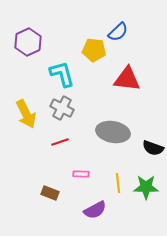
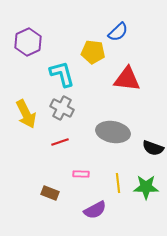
yellow pentagon: moved 1 px left, 2 px down
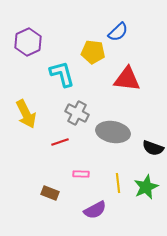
gray cross: moved 15 px right, 5 px down
green star: rotated 25 degrees counterclockwise
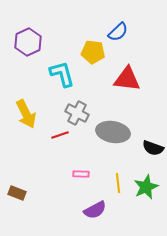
red line: moved 7 px up
brown rectangle: moved 33 px left
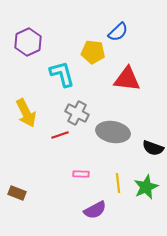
yellow arrow: moved 1 px up
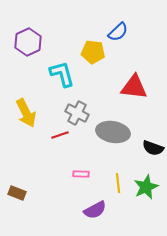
red triangle: moved 7 px right, 8 px down
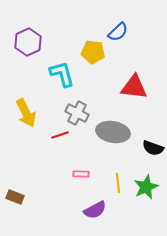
brown rectangle: moved 2 px left, 4 px down
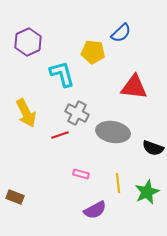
blue semicircle: moved 3 px right, 1 px down
pink rectangle: rotated 14 degrees clockwise
green star: moved 1 px right, 5 px down
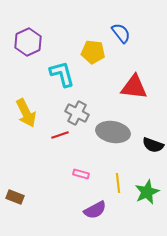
blue semicircle: rotated 85 degrees counterclockwise
black semicircle: moved 3 px up
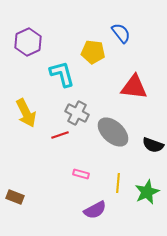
gray ellipse: rotated 32 degrees clockwise
yellow line: rotated 12 degrees clockwise
